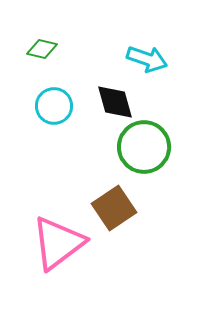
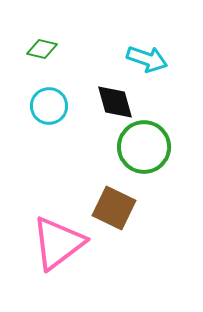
cyan circle: moved 5 px left
brown square: rotated 30 degrees counterclockwise
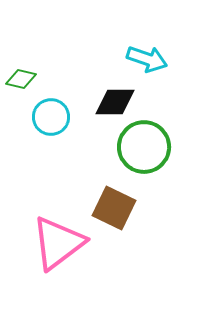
green diamond: moved 21 px left, 30 px down
black diamond: rotated 75 degrees counterclockwise
cyan circle: moved 2 px right, 11 px down
